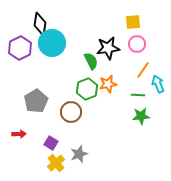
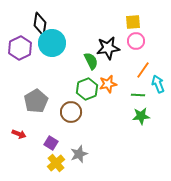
pink circle: moved 1 px left, 3 px up
red arrow: rotated 24 degrees clockwise
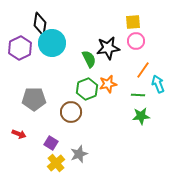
green semicircle: moved 2 px left, 2 px up
gray pentagon: moved 2 px left, 2 px up; rotated 30 degrees clockwise
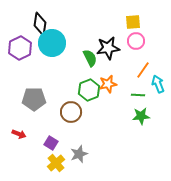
green semicircle: moved 1 px right, 1 px up
green hexagon: moved 2 px right, 1 px down
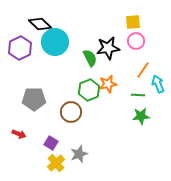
black diamond: rotated 55 degrees counterclockwise
cyan circle: moved 3 px right, 1 px up
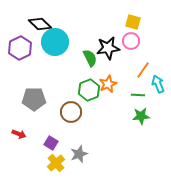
yellow square: rotated 21 degrees clockwise
pink circle: moved 5 px left
orange star: rotated 12 degrees counterclockwise
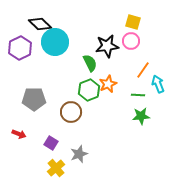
black star: moved 1 px left, 2 px up
green semicircle: moved 5 px down
yellow cross: moved 5 px down
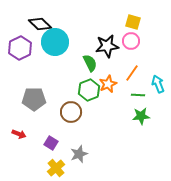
orange line: moved 11 px left, 3 px down
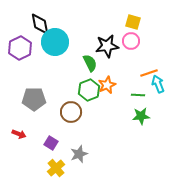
black diamond: rotated 35 degrees clockwise
orange line: moved 17 px right; rotated 36 degrees clockwise
orange star: moved 1 px left, 1 px down
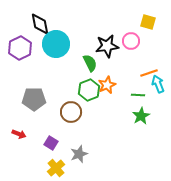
yellow square: moved 15 px right
cyan circle: moved 1 px right, 2 px down
green star: rotated 24 degrees counterclockwise
